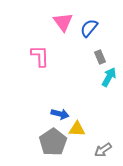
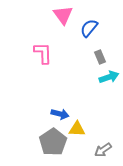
pink triangle: moved 7 px up
pink L-shape: moved 3 px right, 3 px up
cyan arrow: rotated 42 degrees clockwise
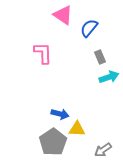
pink triangle: rotated 20 degrees counterclockwise
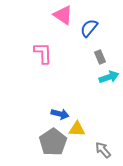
gray arrow: rotated 84 degrees clockwise
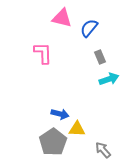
pink triangle: moved 1 px left, 3 px down; rotated 20 degrees counterclockwise
cyan arrow: moved 2 px down
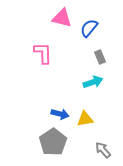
cyan arrow: moved 16 px left, 3 px down
yellow triangle: moved 8 px right, 10 px up; rotated 12 degrees counterclockwise
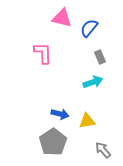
yellow triangle: moved 2 px right, 2 px down
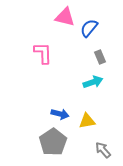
pink triangle: moved 3 px right, 1 px up
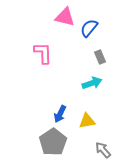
cyan arrow: moved 1 px left, 1 px down
blue arrow: rotated 102 degrees clockwise
